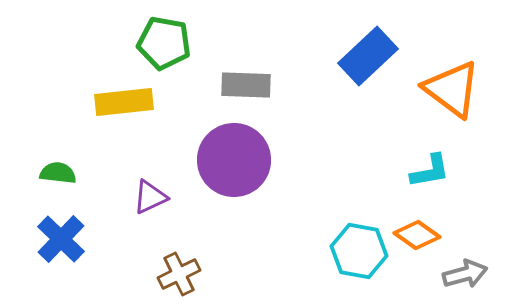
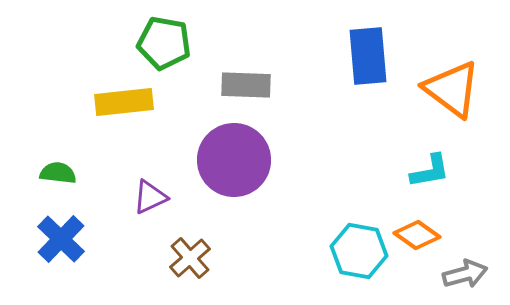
blue rectangle: rotated 52 degrees counterclockwise
brown cross: moved 11 px right, 16 px up; rotated 15 degrees counterclockwise
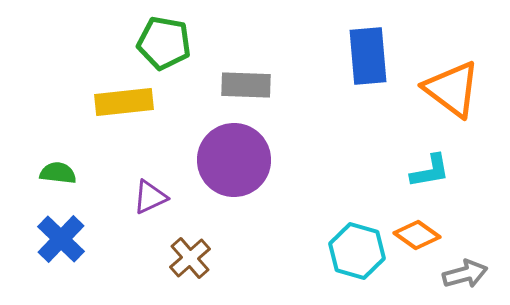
cyan hexagon: moved 2 px left; rotated 6 degrees clockwise
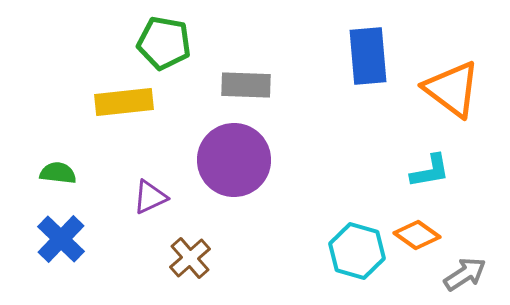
gray arrow: rotated 18 degrees counterclockwise
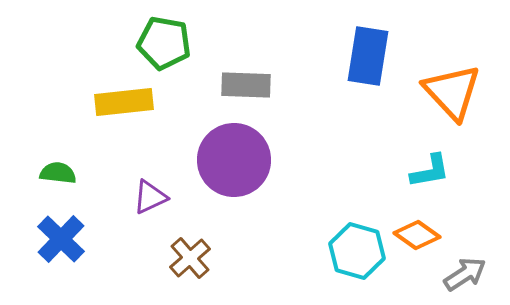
blue rectangle: rotated 14 degrees clockwise
orange triangle: moved 3 px down; rotated 10 degrees clockwise
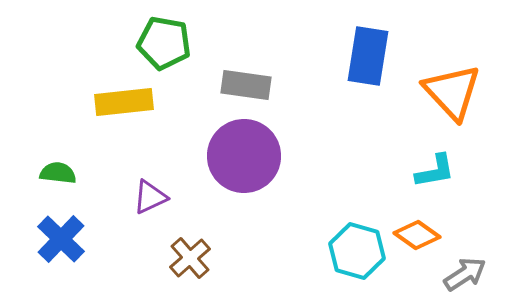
gray rectangle: rotated 6 degrees clockwise
purple circle: moved 10 px right, 4 px up
cyan L-shape: moved 5 px right
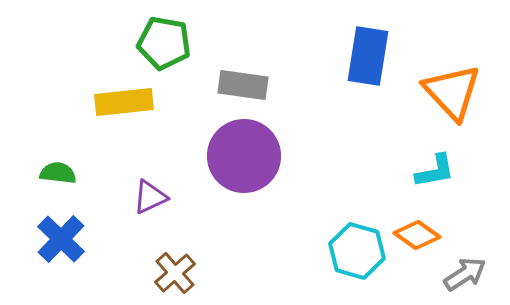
gray rectangle: moved 3 px left
brown cross: moved 15 px left, 15 px down
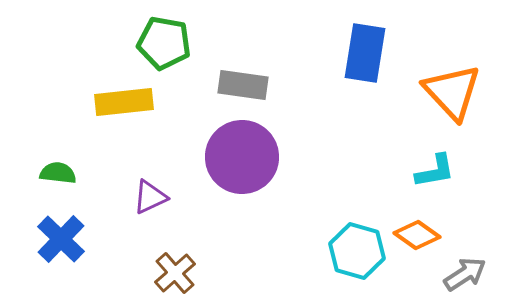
blue rectangle: moved 3 px left, 3 px up
purple circle: moved 2 px left, 1 px down
